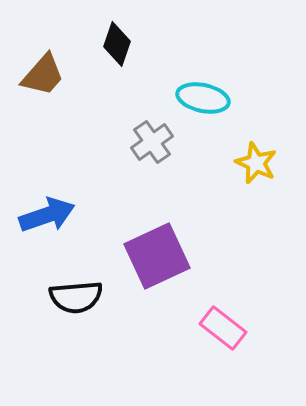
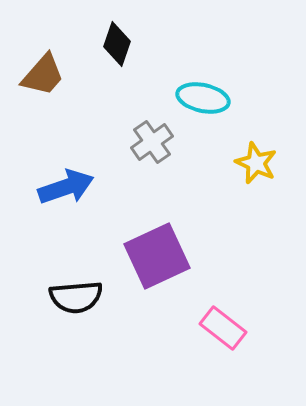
blue arrow: moved 19 px right, 28 px up
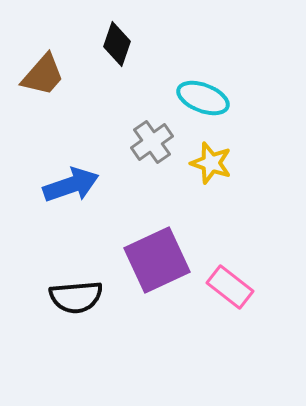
cyan ellipse: rotated 9 degrees clockwise
yellow star: moved 45 px left; rotated 6 degrees counterclockwise
blue arrow: moved 5 px right, 2 px up
purple square: moved 4 px down
pink rectangle: moved 7 px right, 41 px up
